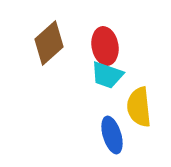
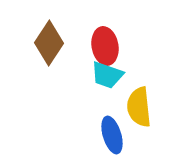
brown diamond: rotated 15 degrees counterclockwise
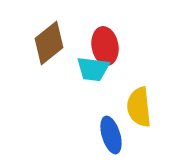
brown diamond: rotated 18 degrees clockwise
cyan trapezoid: moved 14 px left, 6 px up; rotated 12 degrees counterclockwise
blue ellipse: moved 1 px left
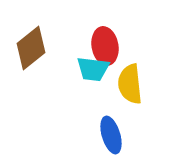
brown diamond: moved 18 px left, 5 px down
yellow semicircle: moved 9 px left, 23 px up
